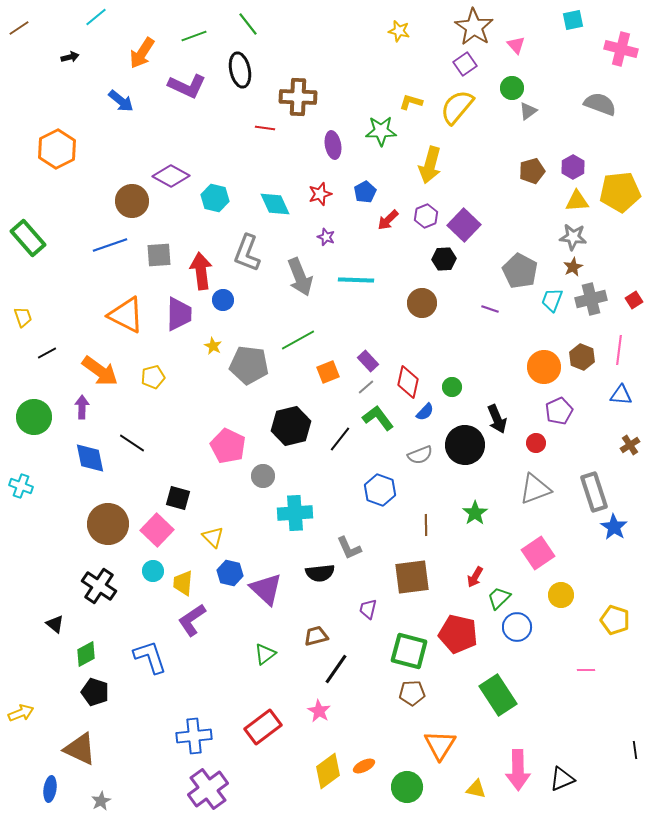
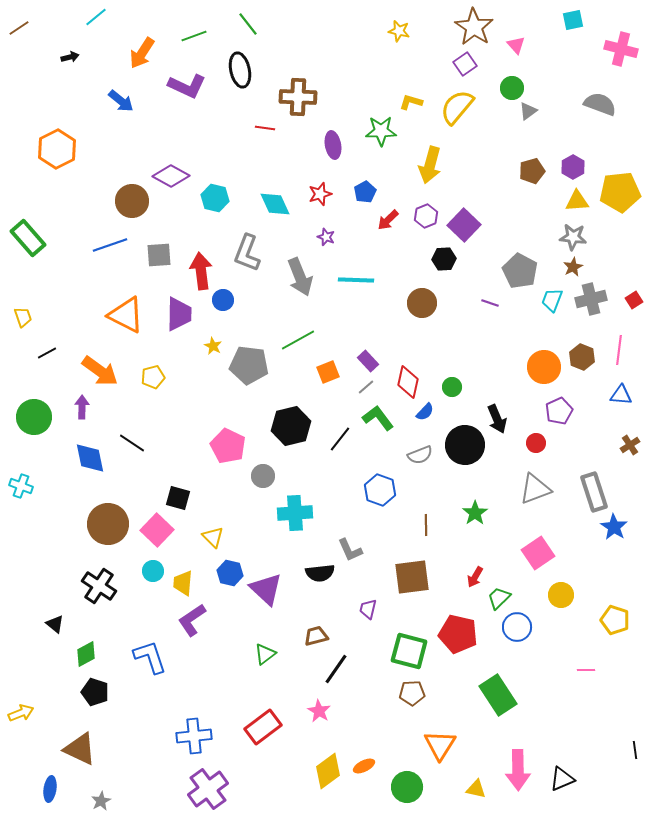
purple line at (490, 309): moved 6 px up
gray L-shape at (349, 548): moved 1 px right, 2 px down
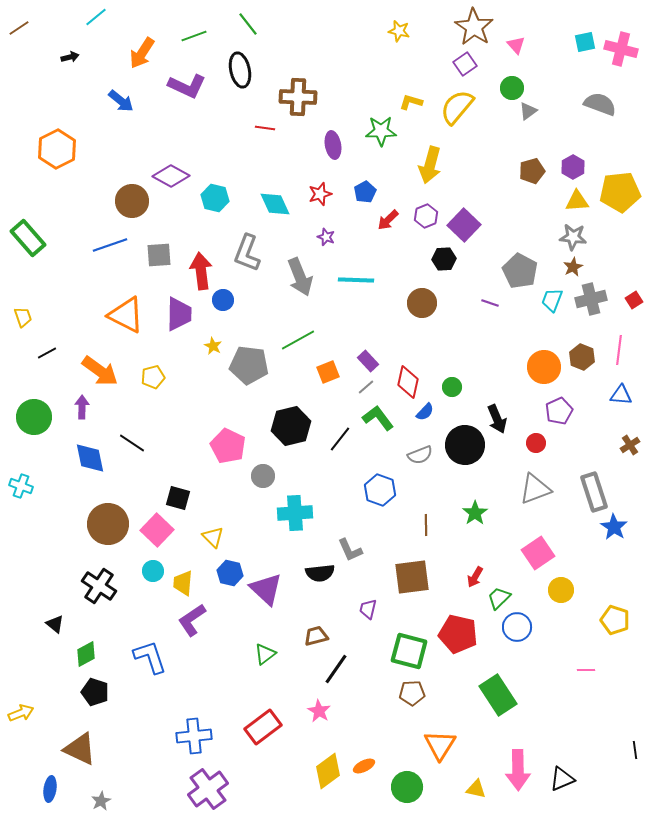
cyan square at (573, 20): moved 12 px right, 22 px down
yellow circle at (561, 595): moved 5 px up
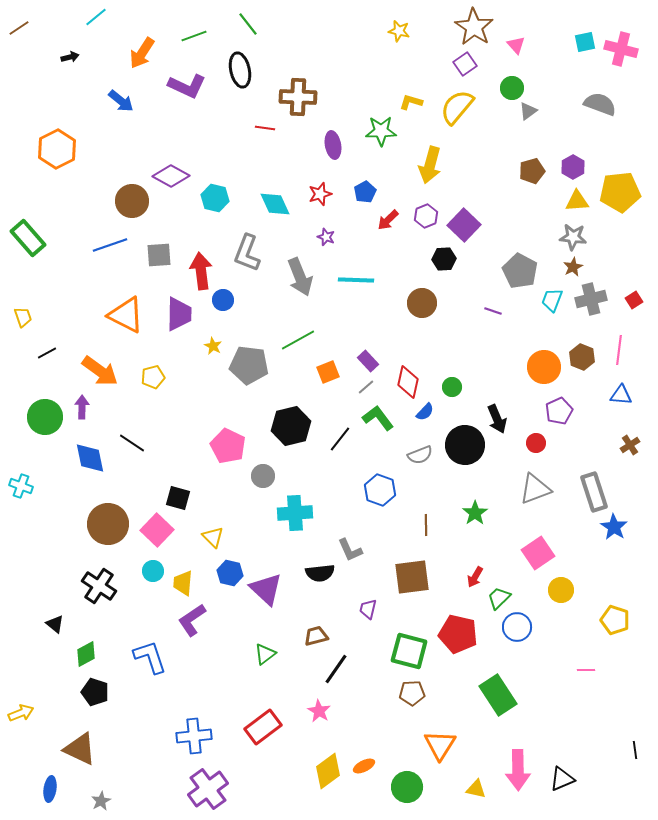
purple line at (490, 303): moved 3 px right, 8 px down
green circle at (34, 417): moved 11 px right
